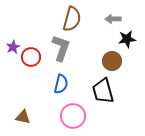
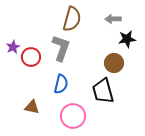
brown circle: moved 2 px right, 2 px down
brown triangle: moved 9 px right, 10 px up
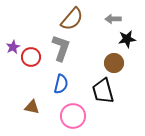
brown semicircle: rotated 25 degrees clockwise
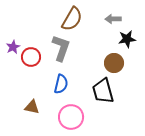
brown semicircle: rotated 10 degrees counterclockwise
pink circle: moved 2 px left, 1 px down
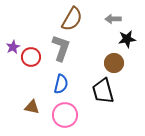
pink circle: moved 6 px left, 2 px up
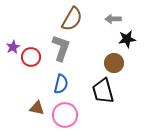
brown triangle: moved 5 px right, 1 px down
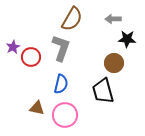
black star: rotated 12 degrees clockwise
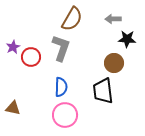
blue semicircle: moved 3 px down; rotated 12 degrees counterclockwise
black trapezoid: rotated 8 degrees clockwise
brown triangle: moved 24 px left
